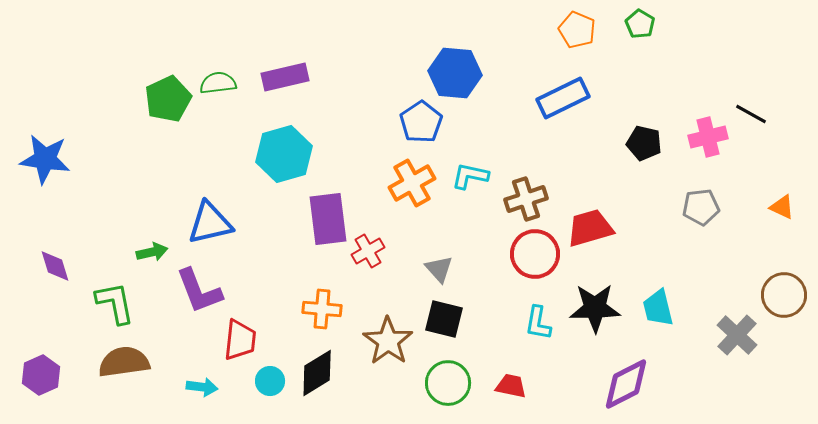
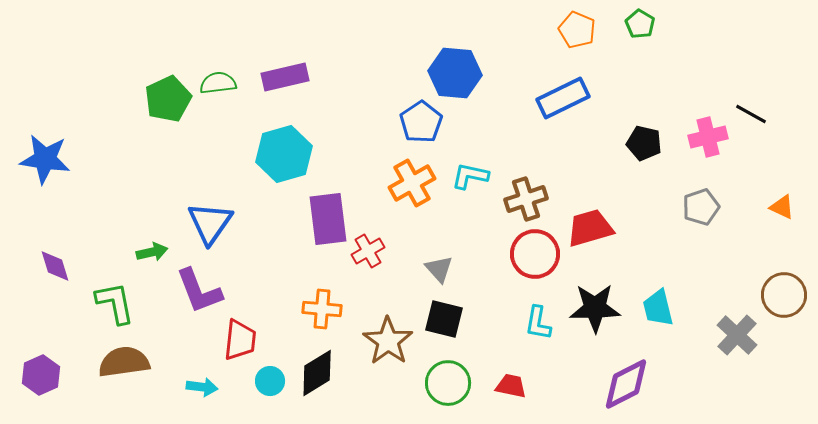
gray pentagon at (701, 207): rotated 12 degrees counterclockwise
blue triangle at (210, 223): rotated 42 degrees counterclockwise
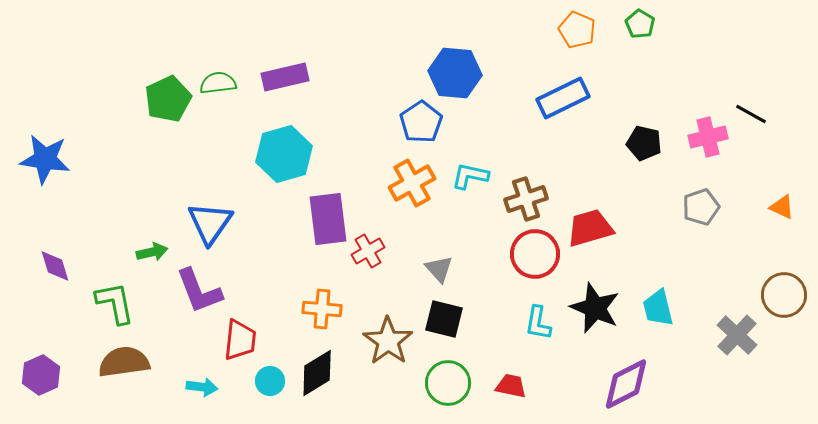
black star at (595, 308): rotated 24 degrees clockwise
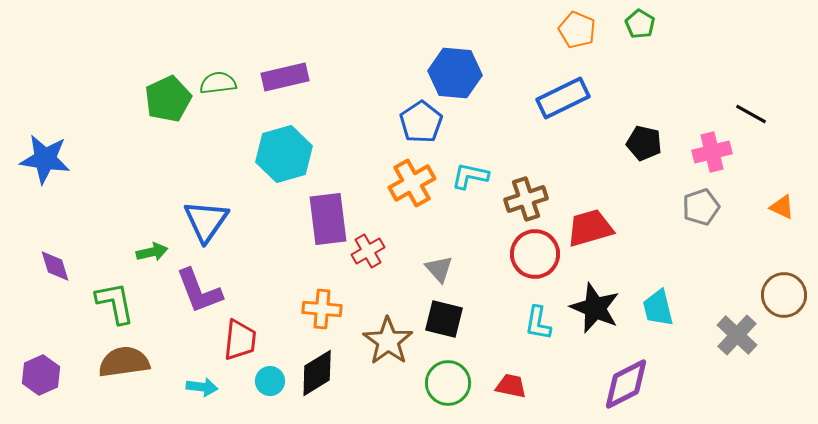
pink cross at (708, 137): moved 4 px right, 15 px down
blue triangle at (210, 223): moved 4 px left, 2 px up
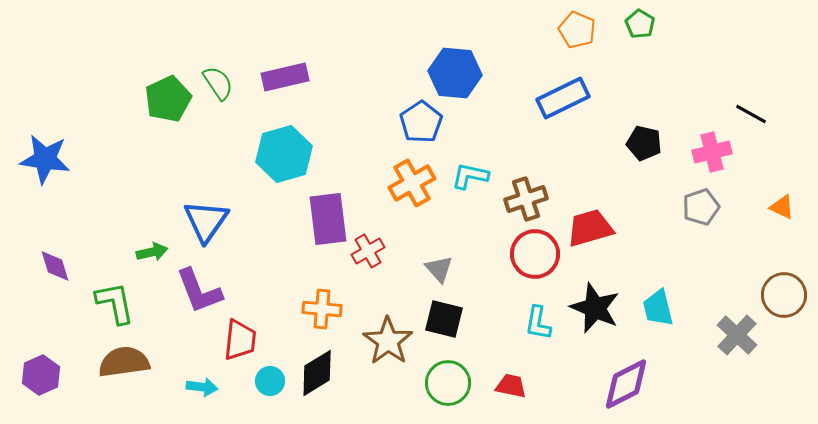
green semicircle at (218, 83): rotated 63 degrees clockwise
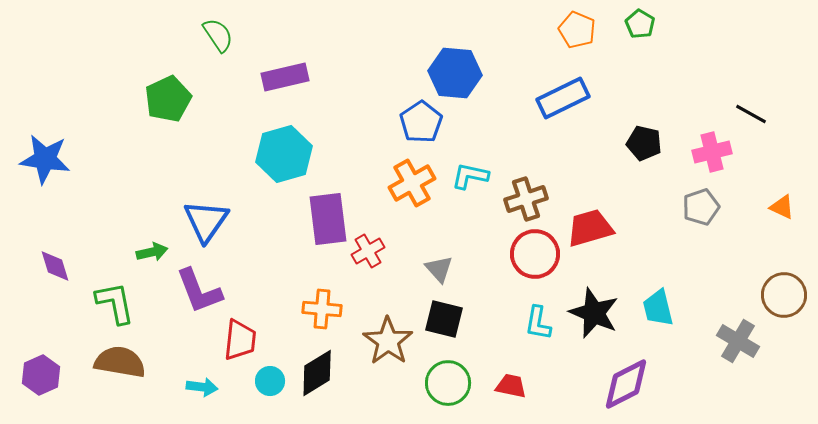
green semicircle at (218, 83): moved 48 px up
black star at (595, 308): moved 1 px left, 5 px down
gray cross at (737, 335): moved 1 px right, 6 px down; rotated 12 degrees counterclockwise
brown semicircle at (124, 362): moved 4 px left; rotated 18 degrees clockwise
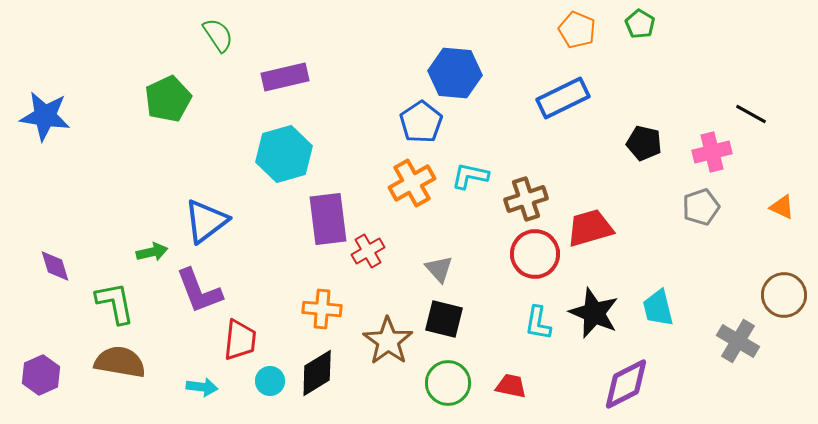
blue star at (45, 159): moved 43 px up
blue triangle at (206, 221): rotated 18 degrees clockwise
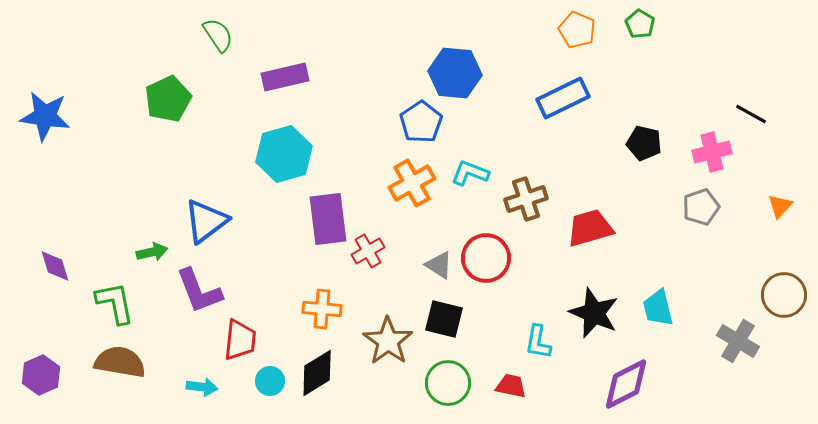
cyan L-shape at (470, 176): moved 3 px up; rotated 9 degrees clockwise
orange triangle at (782, 207): moved 2 px left, 1 px up; rotated 48 degrees clockwise
red circle at (535, 254): moved 49 px left, 4 px down
gray triangle at (439, 269): moved 4 px up; rotated 16 degrees counterclockwise
cyan L-shape at (538, 323): moved 19 px down
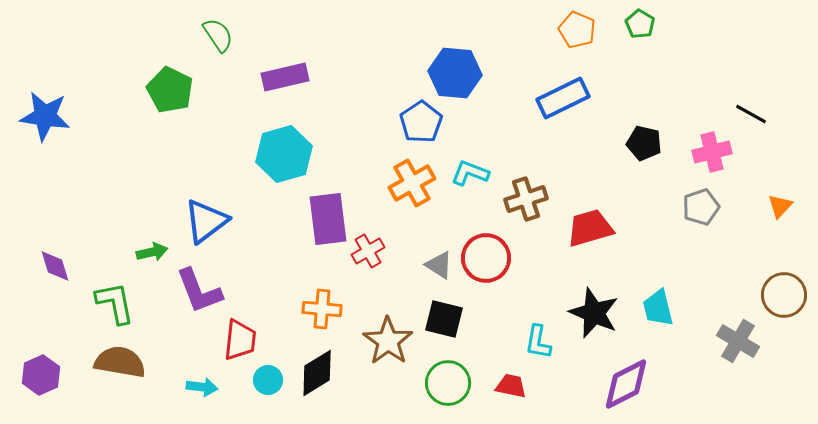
green pentagon at (168, 99): moved 2 px right, 9 px up; rotated 21 degrees counterclockwise
cyan circle at (270, 381): moved 2 px left, 1 px up
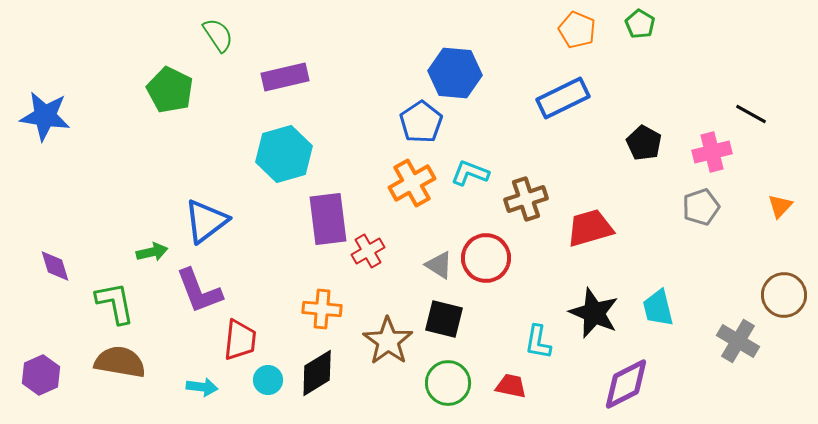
black pentagon at (644, 143): rotated 16 degrees clockwise
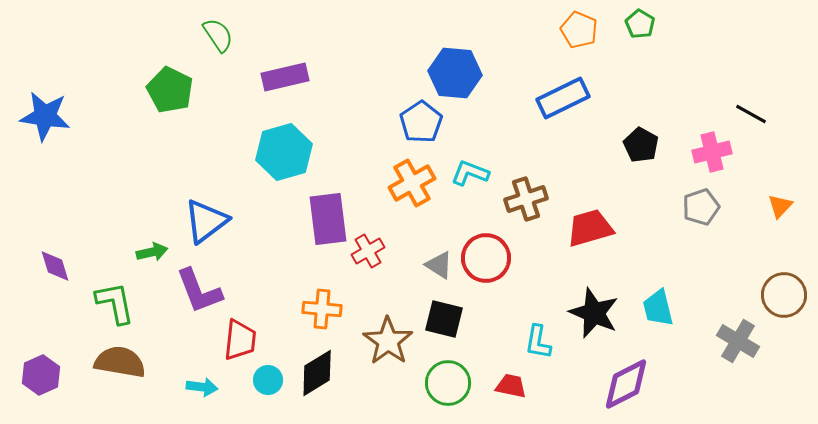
orange pentagon at (577, 30): moved 2 px right
black pentagon at (644, 143): moved 3 px left, 2 px down
cyan hexagon at (284, 154): moved 2 px up
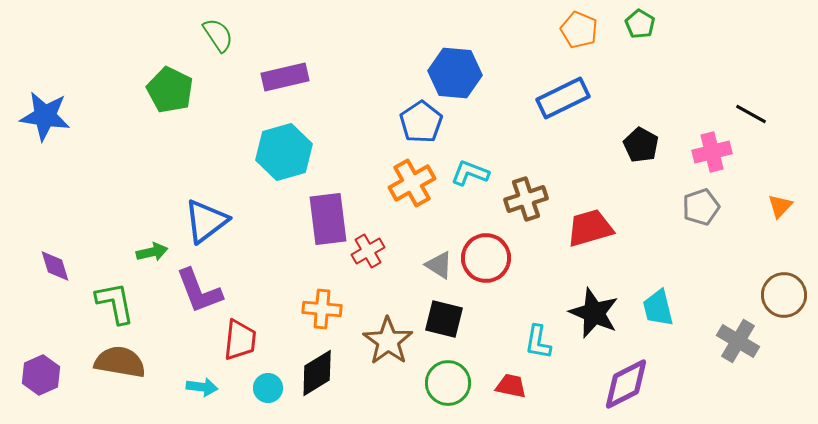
cyan circle at (268, 380): moved 8 px down
